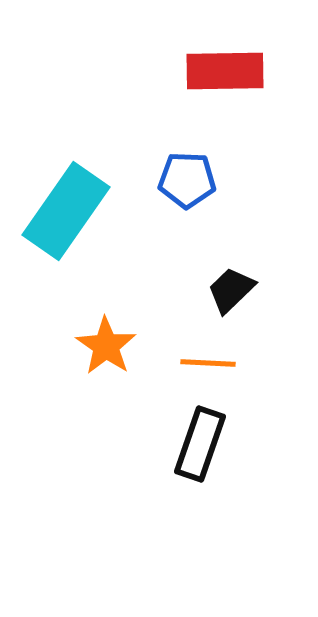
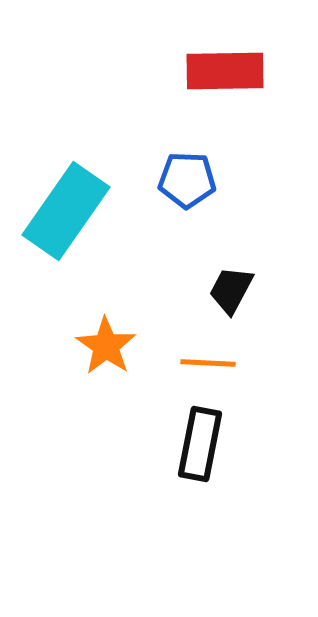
black trapezoid: rotated 18 degrees counterclockwise
black rectangle: rotated 8 degrees counterclockwise
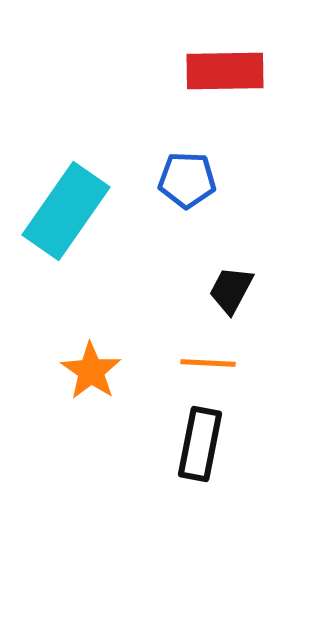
orange star: moved 15 px left, 25 px down
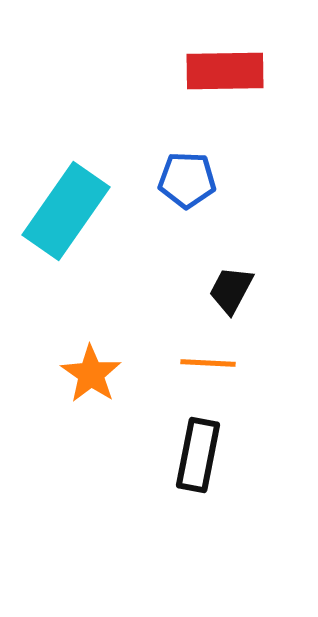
orange star: moved 3 px down
black rectangle: moved 2 px left, 11 px down
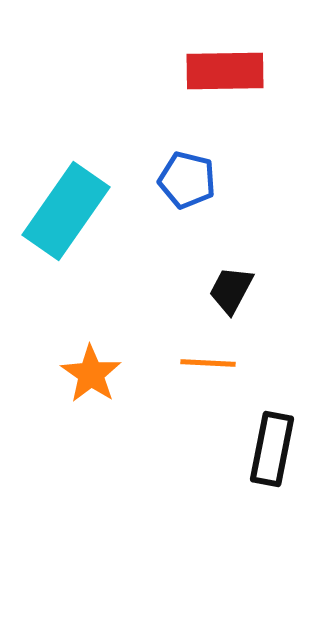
blue pentagon: rotated 12 degrees clockwise
black rectangle: moved 74 px right, 6 px up
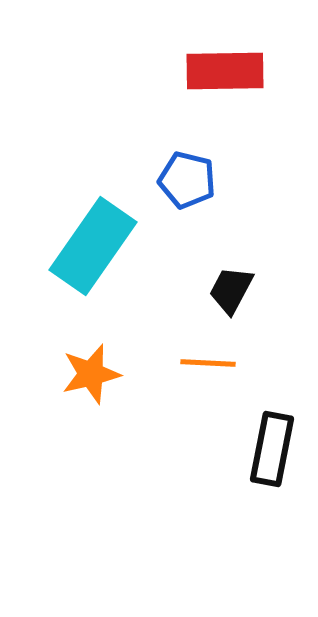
cyan rectangle: moved 27 px right, 35 px down
orange star: rotated 24 degrees clockwise
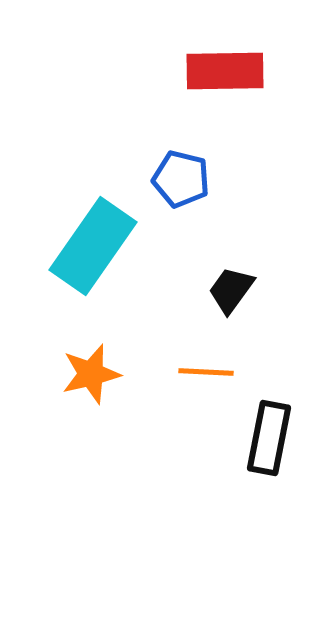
blue pentagon: moved 6 px left, 1 px up
black trapezoid: rotated 8 degrees clockwise
orange line: moved 2 px left, 9 px down
black rectangle: moved 3 px left, 11 px up
